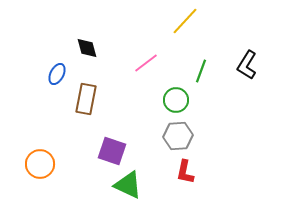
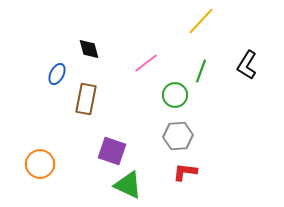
yellow line: moved 16 px right
black diamond: moved 2 px right, 1 px down
green circle: moved 1 px left, 5 px up
red L-shape: rotated 85 degrees clockwise
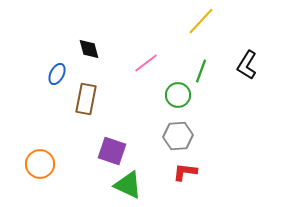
green circle: moved 3 px right
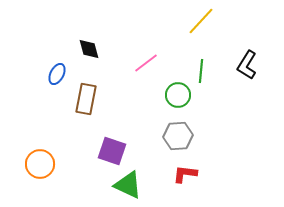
green line: rotated 15 degrees counterclockwise
red L-shape: moved 2 px down
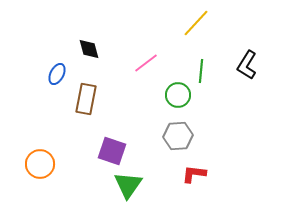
yellow line: moved 5 px left, 2 px down
red L-shape: moved 9 px right
green triangle: rotated 40 degrees clockwise
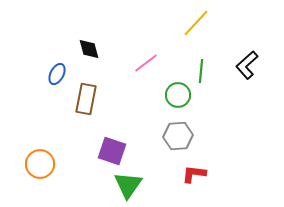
black L-shape: rotated 16 degrees clockwise
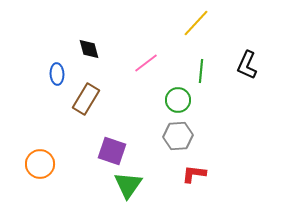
black L-shape: rotated 24 degrees counterclockwise
blue ellipse: rotated 30 degrees counterclockwise
green circle: moved 5 px down
brown rectangle: rotated 20 degrees clockwise
